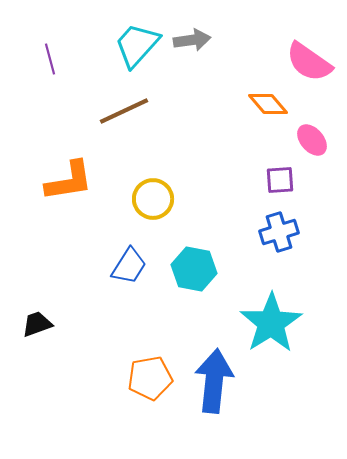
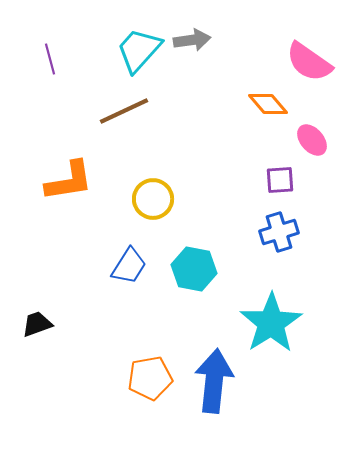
cyan trapezoid: moved 2 px right, 5 px down
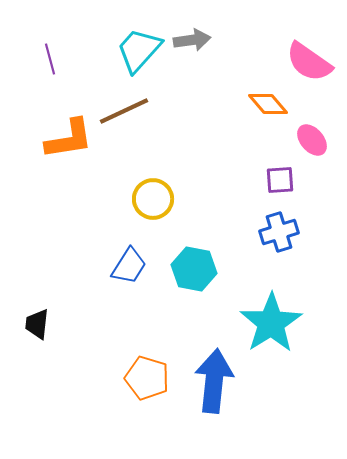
orange L-shape: moved 42 px up
black trapezoid: rotated 64 degrees counterclockwise
orange pentagon: moved 3 px left; rotated 27 degrees clockwise
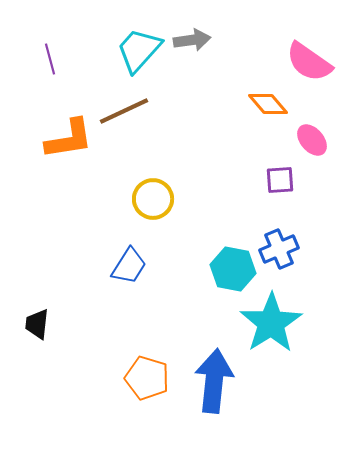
blue cross: moved 17 px down; rotated 6 degrees counterclockwise
cyan hexagon: moved 39 px right
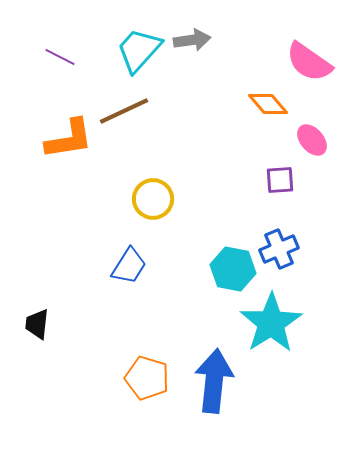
purple line: moved 10 px right, 2 px up; rotated 48 degrees counterclockwise
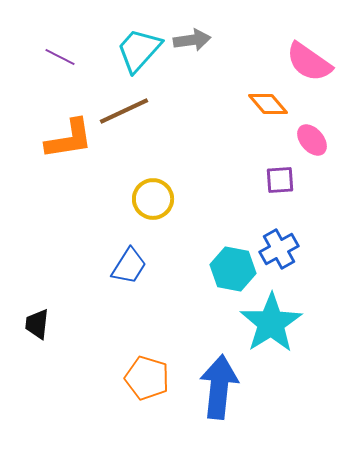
blue cross: rotated 6 degrees counterclockwise
blue arrow: moved 5 px right, 6 px down
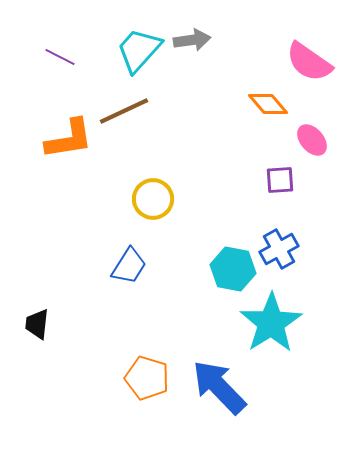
blue arrow: rotated 50 degrees counterclockwise
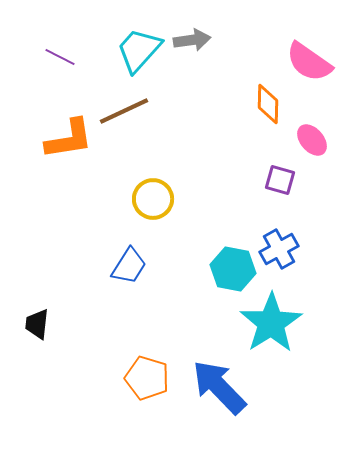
orange diamond: rotated 42 degrees clockwise
purple square: rotated 20 degrees clockwise
